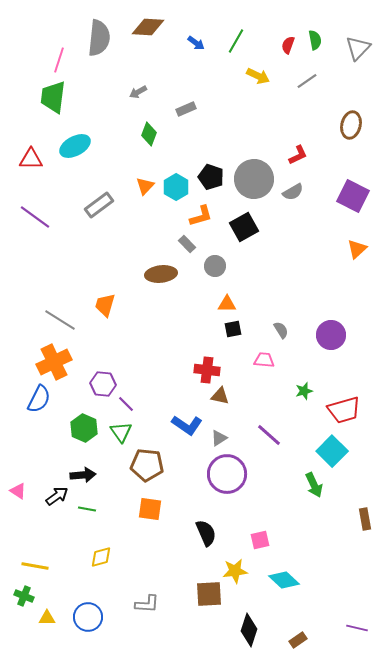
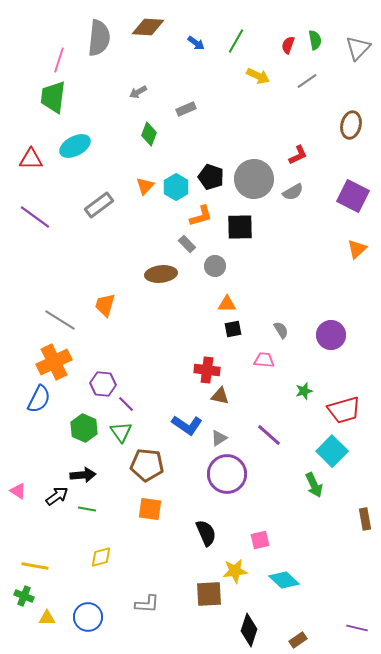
black square at (244, 227): moved 4 px left; rotated 28 degrees clockwise
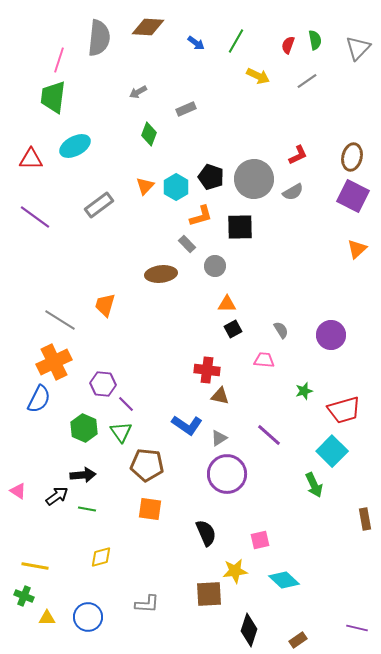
brown ellipse at (351, 125): moved 1 px right, 32 px down
black square at (233, 329): rotated 18 degrees counterclockwise
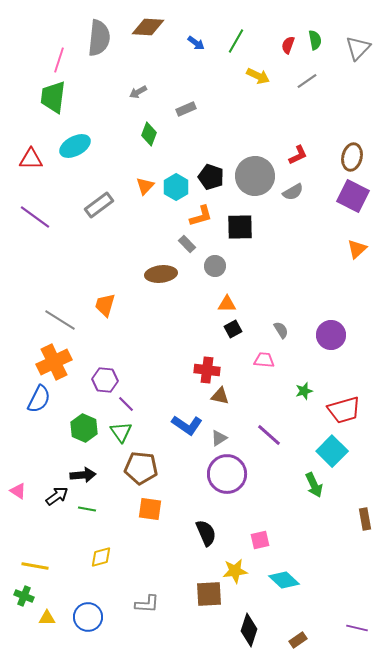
gray circle at (254, 179): moved 1 px right, 3 px up
purple hexagon at (103, 384): moved 2 px right, 4 px up
brown pentagon at (147, 465): moved 6 px left, 3 px down
